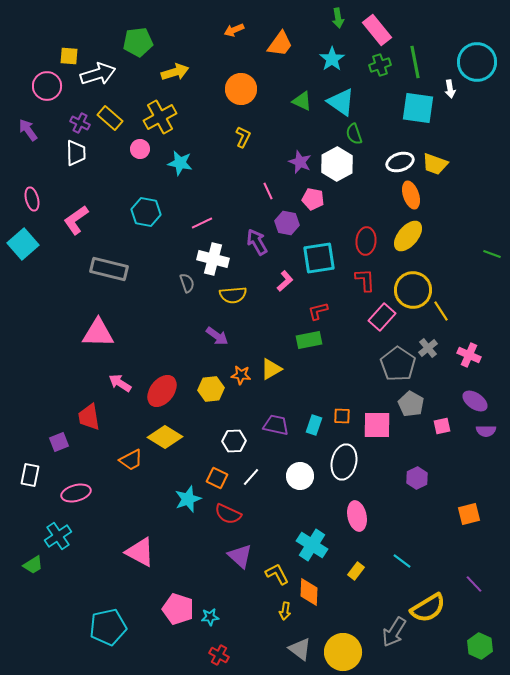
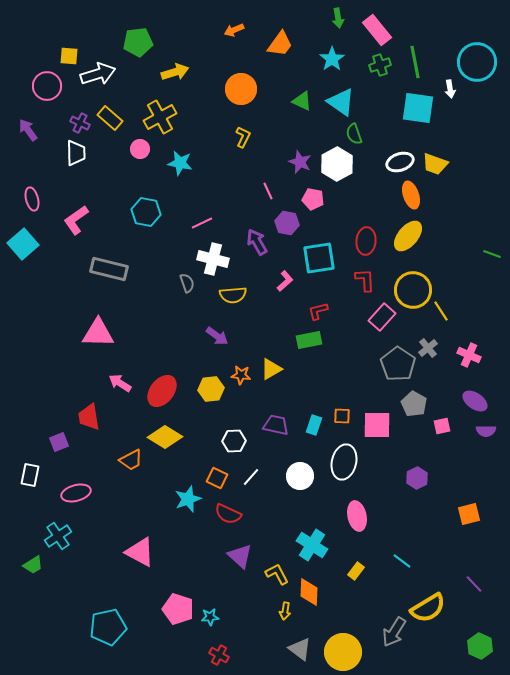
gray pentagon at (411, 404): moved 3 px right
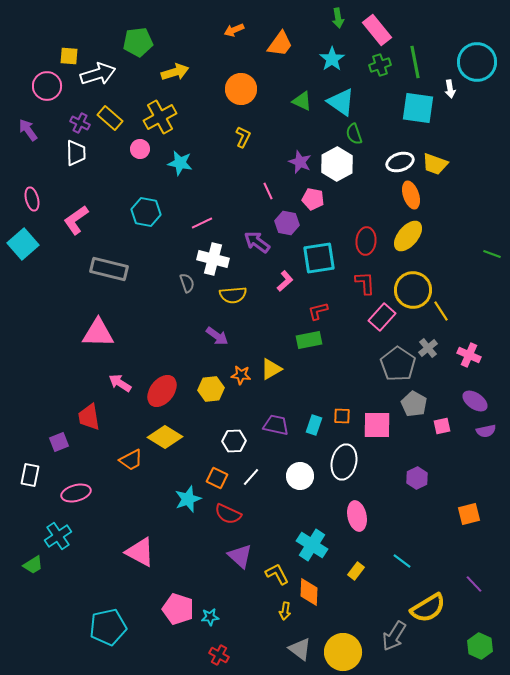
purple arrow at (257, 242): rotated 24 degrees counterclockwise
red L-shape at (365, 280): moved 3 px down
purple semicircle at (486, 431): rotated 12 degrees counterclockwise
gray arrow at (394, 632): moved 4 px down
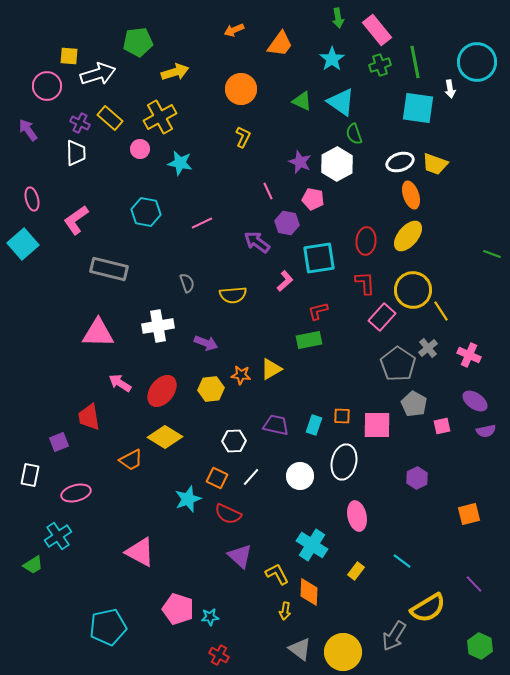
white cross at (213, 259): moved 55 px left, 67 px down; rotated 24 degrees counterclockwise
purple arrow at (217, 336): moved 11 px left, 7 px down; rotated 15 degrees counterclockwise
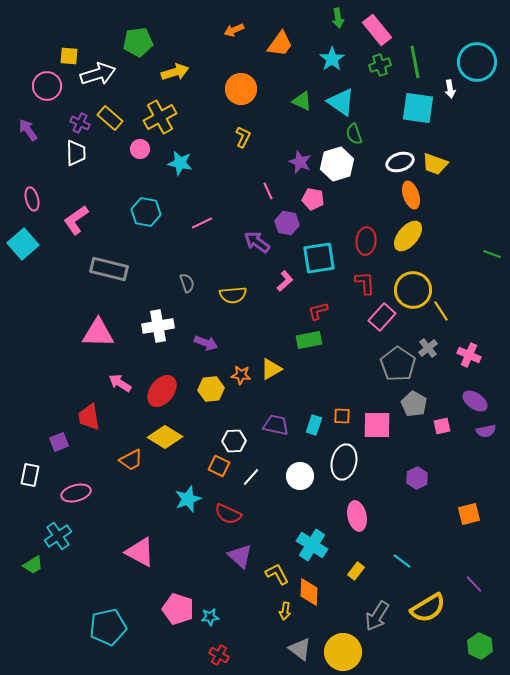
white hexagon at (337, 164): rotated 12 degrees clockwise
orange square at (217, 478): moved 2 px right, 12 px up
gray arrow at (394, 636): moved 17 px left, 20 px up
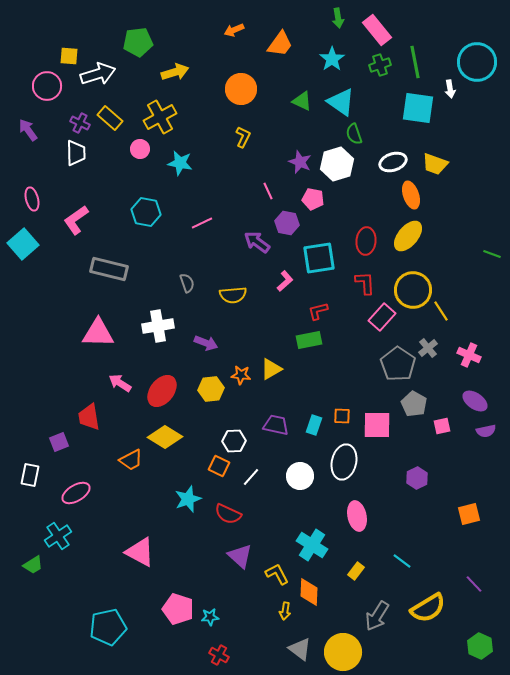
white ellipse at (400, 162): moved 7 px left
pink ellipse at (76, 493): rotated 16 degrees counterclockwise
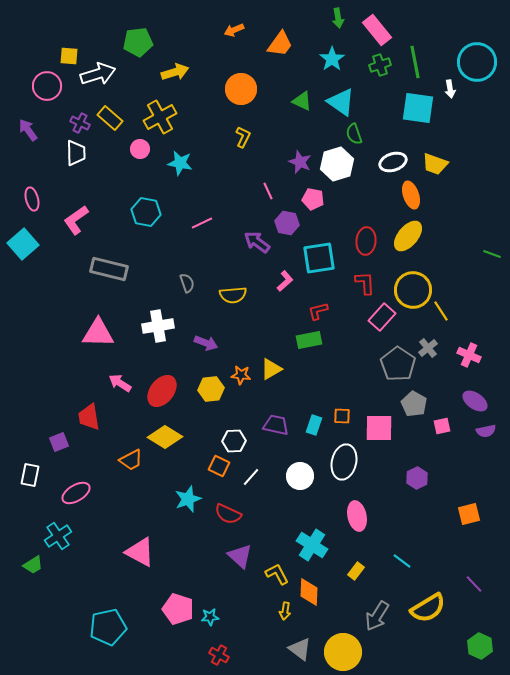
pink square at (377, 425): moved 2 px right, 3 px down
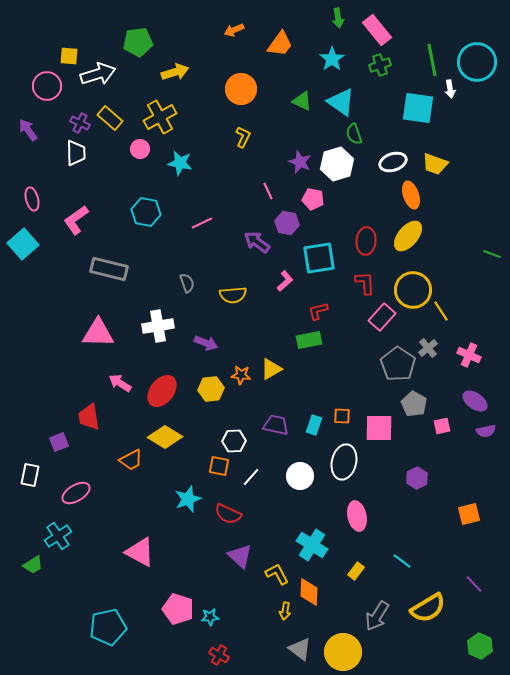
green line at (415, 62): moved 17 px right, 2 px up
orange square at (219, 466): rotated 15 degrees counterclockwise
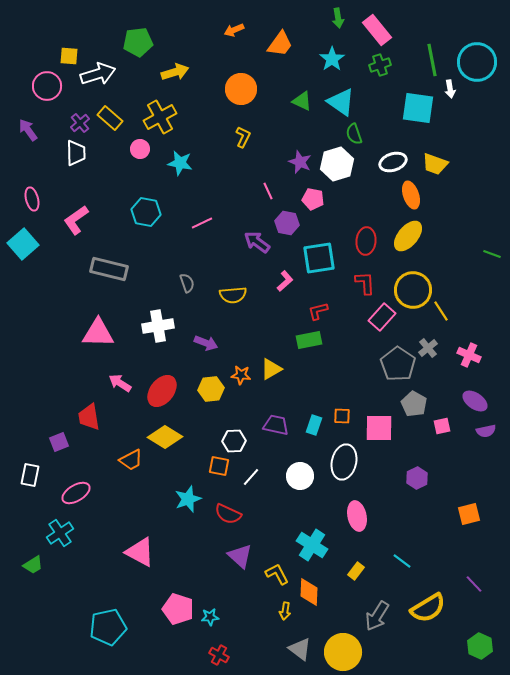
purple cross at (80, 123): rotated 24 degrees clockwise
cyan cross at (58, 536): moved 2 px right, 3 px up
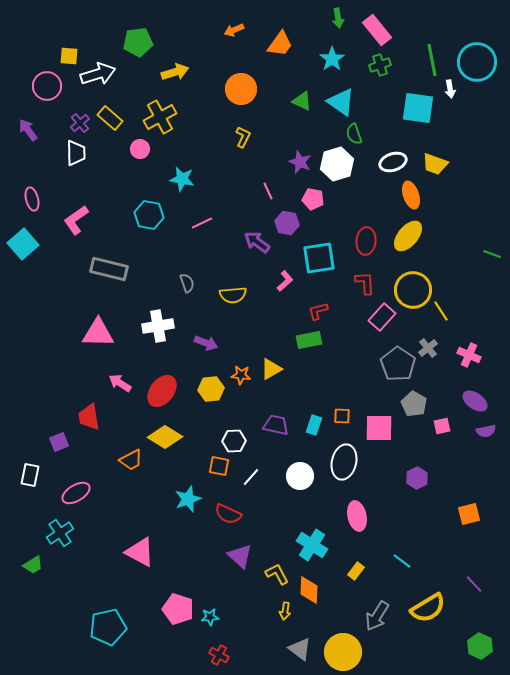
cyan star at (180, 163): moved 2 px right, 16 px down
cyan hexagon at (146, 212): moved 3 px right, 3 px down
orange diamond at (309, 592): moved 2 px up
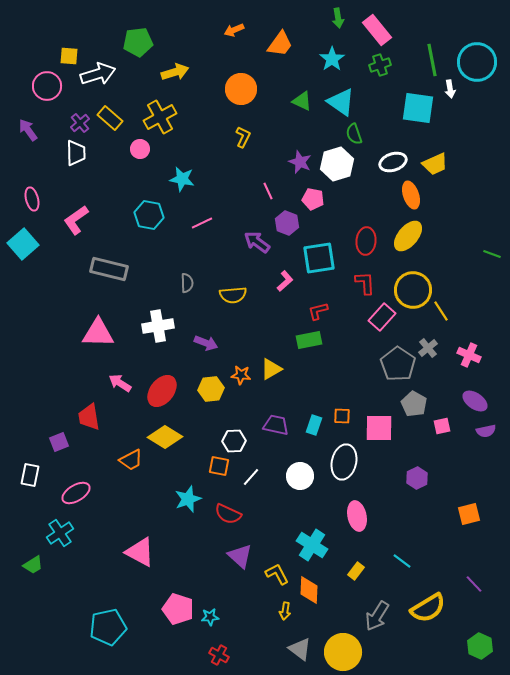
yellow trapezoid at (435, 164): rotated 44 degrees counterclockwise
purple hexagon at (287, 223): rotated 10 degrees clockwise
gray semicircle at (187, 283): rotated 18 degrees clockwise
